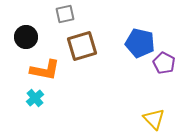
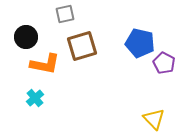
orange L-shape: moved 6 px up
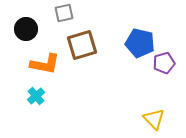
gray square: moved 1 px left, 1 px up
black circle: moved 8 px up
brown square: moved 1 px up
purple pentagon: rotated 30 degrees clockwise
cyan cross: moved 1 px right, 2 px up
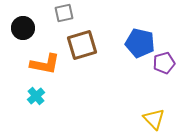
black circle: moved 3 px left, 1 px up
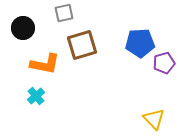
blue pentagon: rotated 16 degrees counterclockwise
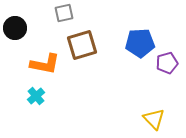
black circle: moved 8 px left
purple pentagon: moved 3 px right
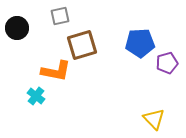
gray square: moved 4 px left, 3 px down
black circle: moved 2 px right
orange L-shape: moved 11 px right, 7 px down
cyan cross: rotated 12 degrees counterclockwise
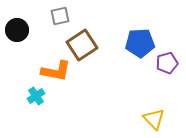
black circle: moved 2 px down
brown square: rotated 16 degrees counterclockwise
cyan cross: rotated 18 degrees clockwise
